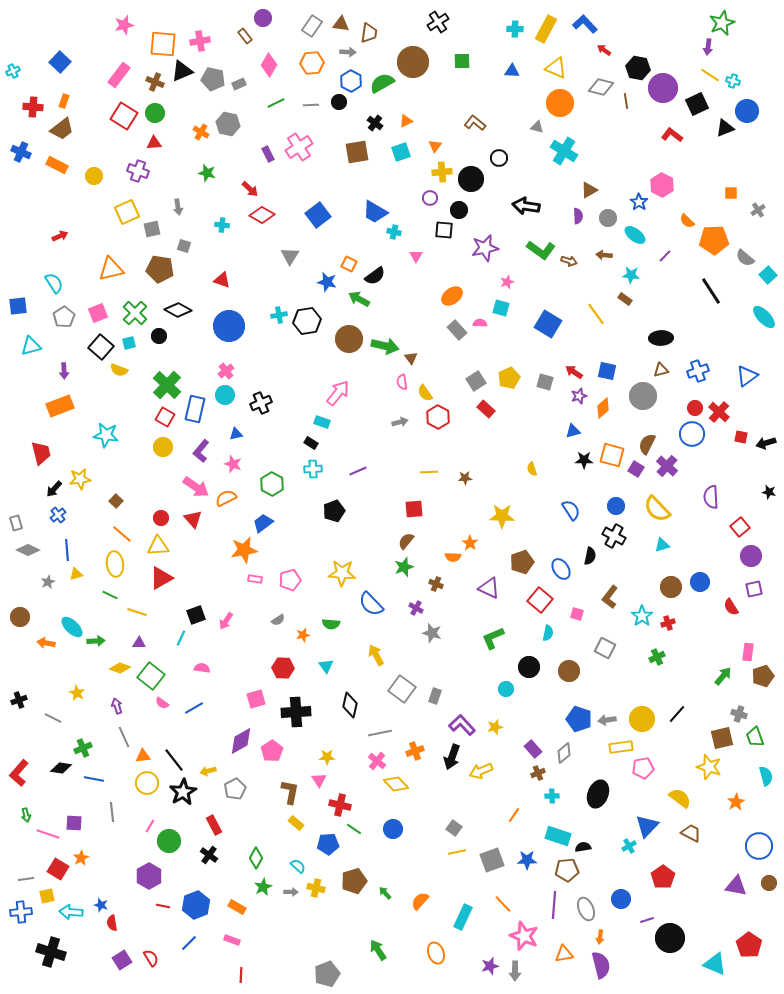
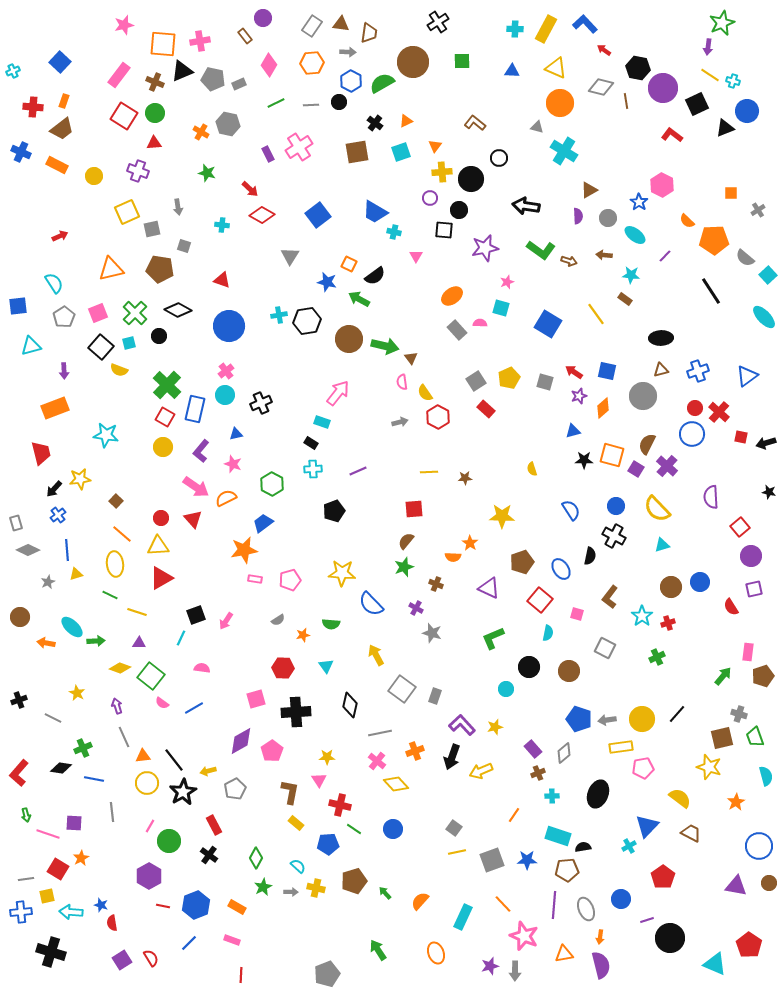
orange rectangle at (60, 406): moved 5 px left, 2 px down
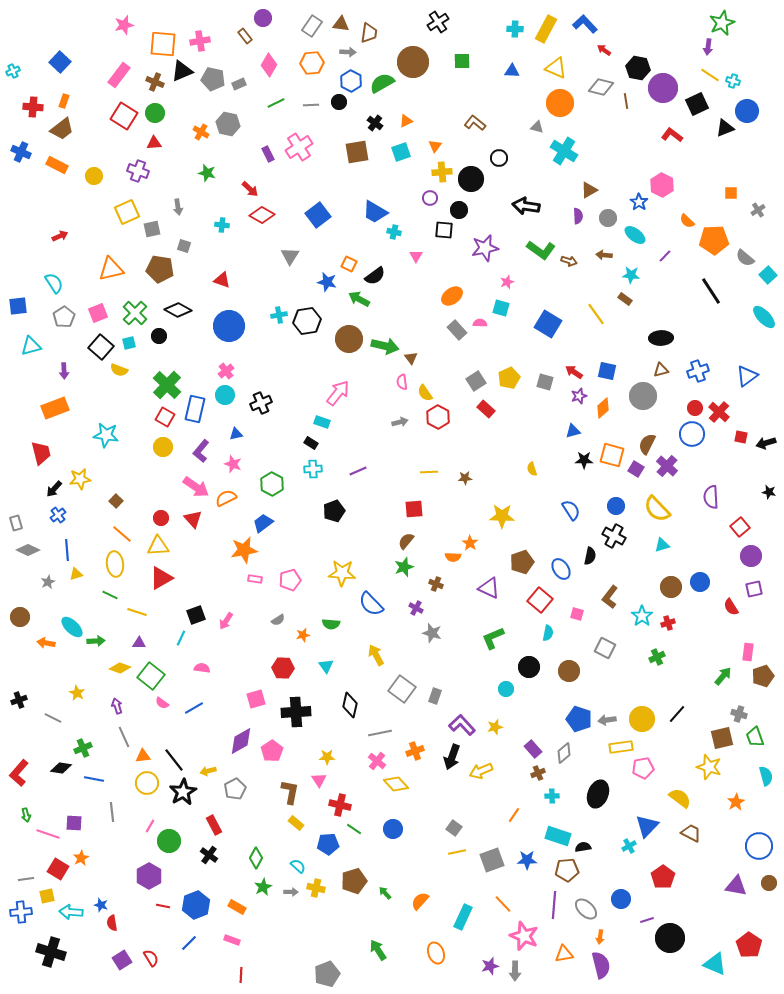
gray ellipse at (586, 909): rotated 25 degrees counterclockwise
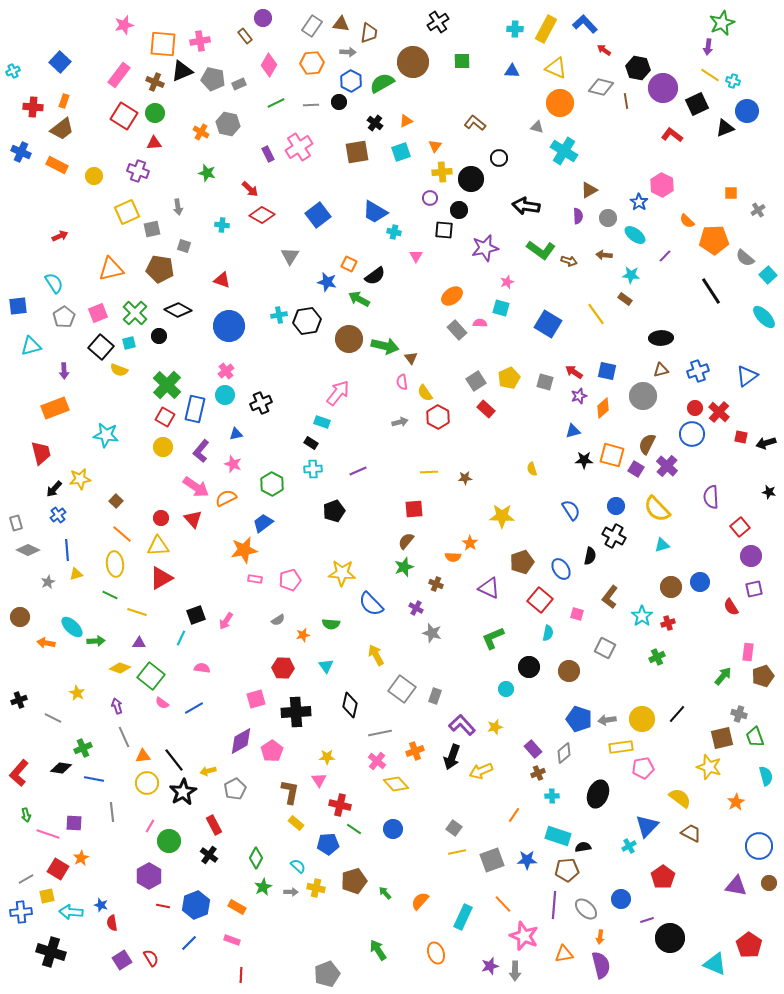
gray line at (26, 879): rotated 21 degrees counterclockwise
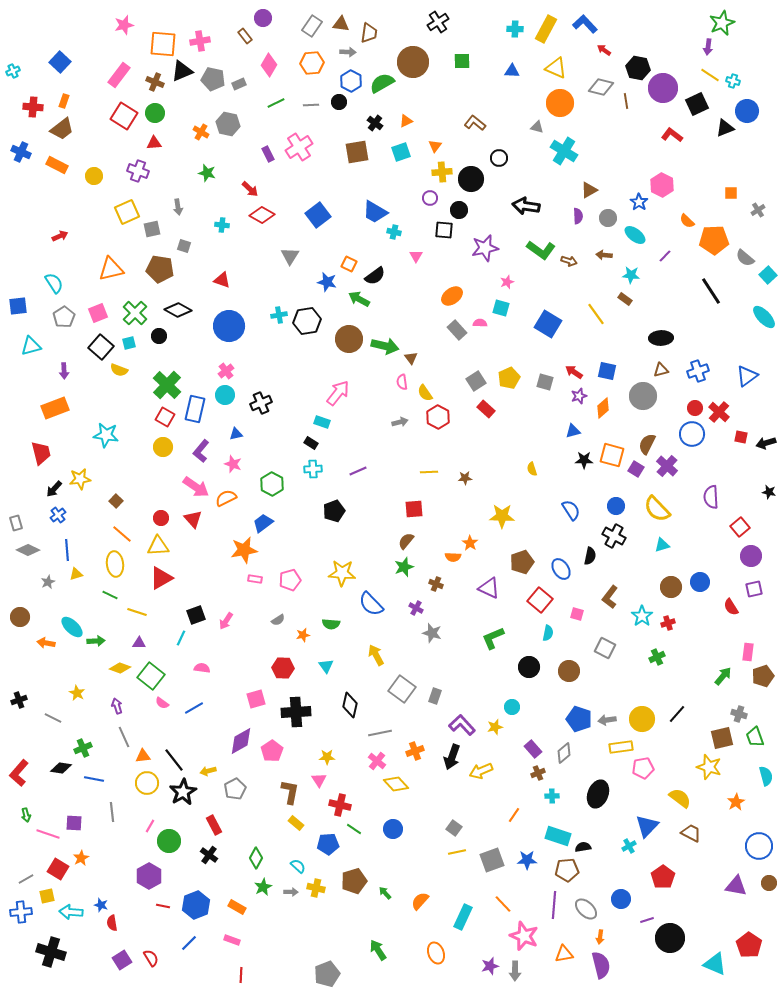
cyan circle at (506, 689): moved 6 px right, 18 px down
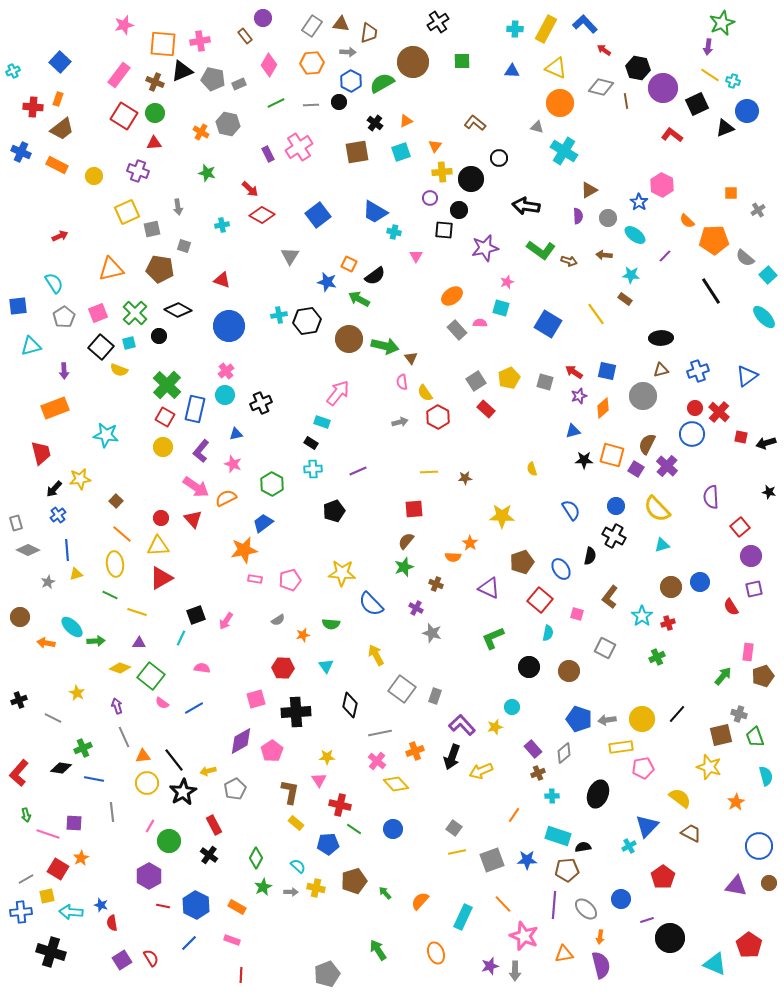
orange rectangle at (64, 101): moved 6 px left, 2 px up
cyan cross at (222, 225): rotated 16 degrees counterclockwise
brown square at (722, 738): moved 1 px left, 3 px up
blue hexagon at (196, 905): rotated 12 degrees counterclockwise
